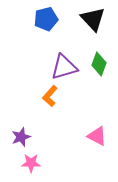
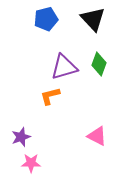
orange L-shape: rotated 35 degrees clockwise
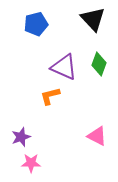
blue pentagon: moved 10 px left, 5 px down
purple triangle: rotated 40 degrees clockwise
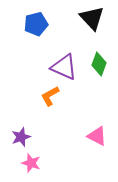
black triangle: moved 1 px left, 1 px up
orange L-shape: rotated 15 degrees counterclockwise
pink star: rotated 18 degrees clockwise
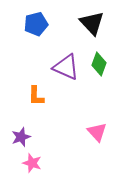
black triangle: moved 5 px down
purple triangle: moved 2 px right
orange L-shape: moved 14 px left; rotated 60 degrees counterclockwise
pink triangle: moved 4 px up; rotated 20 degrees clockwise
pink star: moved 1 px right
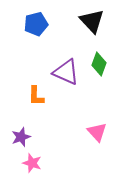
black triangle: moved 2 px up
purple triangle: moved 5 px down
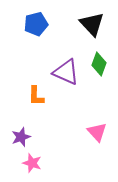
black triangle: moved 3 px down
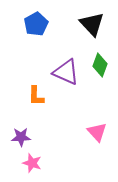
blue pentagon: rotated 15 degrees counterclockwise
green diamond: moved 1 px right, 1 px down
purple star: rotated 18 degrees clockwise
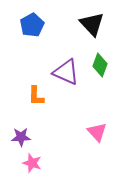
blue pentagon: moved 4 px left, 1 px down
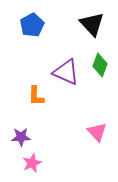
pink star: rotated 30 degrees clockwise
